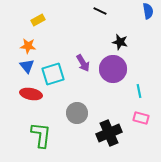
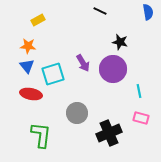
blue semicircle: moved 1 px down
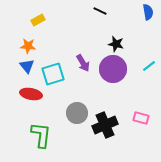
black star: moved 4 px left, 2 px down
cyan line: moved 10 px right, 25 px up; rotated 64 degrees clockwise
black cross: moved 4 px left, 8 px up
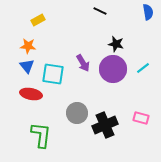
cyan line: moved 6 px left, 2 px down
cyan square: rotated 25 degrees clockwise
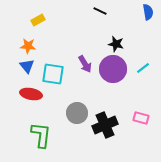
purple arrow: moved 2 px right, 1 px down
